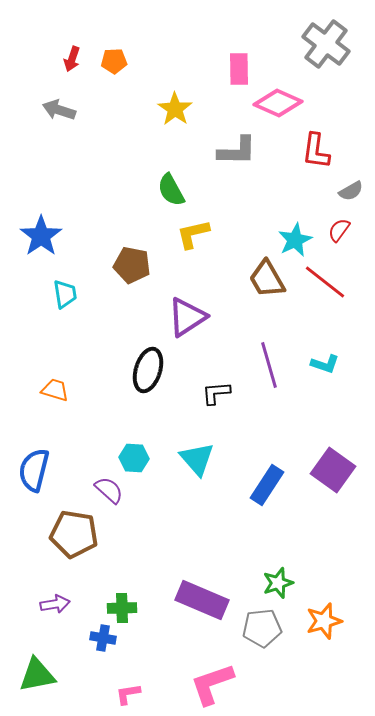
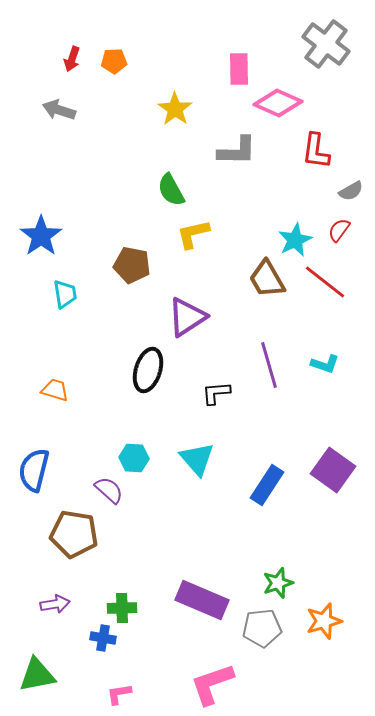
pink L-shape at (128, 694): moved 9 px left
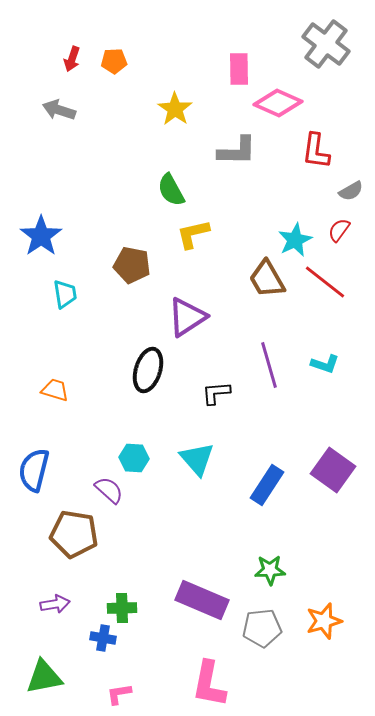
green star at (278, 583): moved 8 px left, 13 px up; rotated 16 degrees clockwise
green triangle at (37, 675): moved 7 px right, 2 px down
pink L-shape at (212, 684): moved 3 px left; rotated 60 degrees counterclockwise
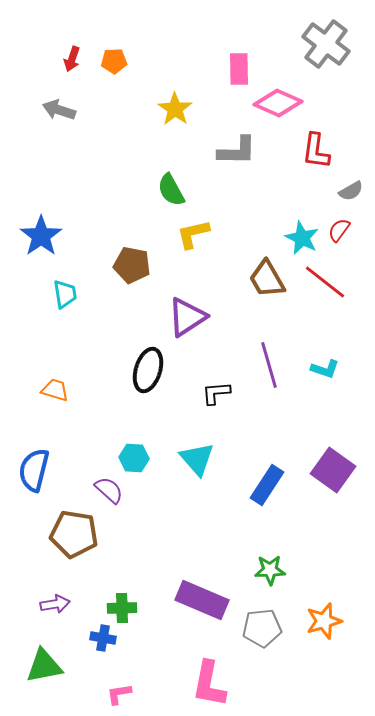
cyan star at (295, 240): moved 7 px right, 2 px up; rotated 20 degrees counterclockwise
cyan L-shape at (325, 364): moved 5 px down
green triangle at (44, 677): moved 11 px up
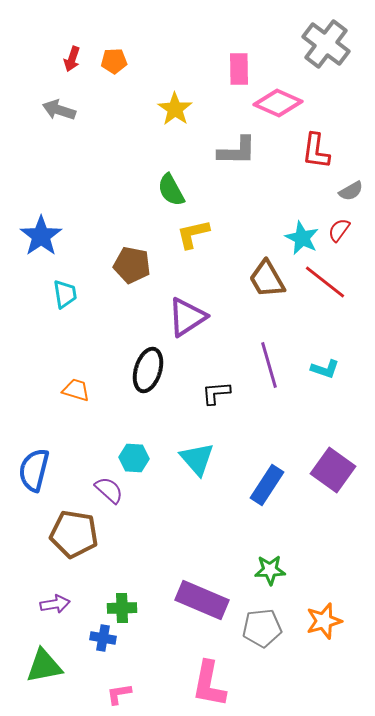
orange trapezoid at (55, 390): moved 21 px right
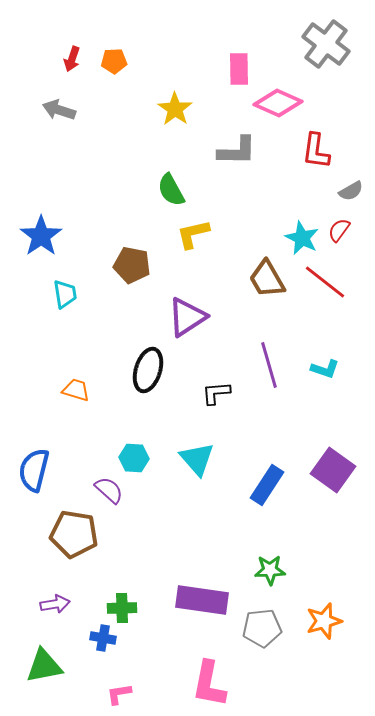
purple rectangle at (202, 600): rotated 15 degrees counterclockwise
